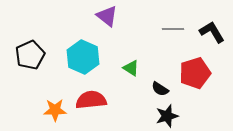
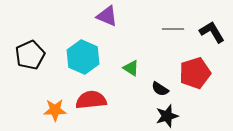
purple triangle: rotated 15 degrees counterclockwise
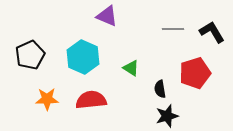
black semicircle: rotated 48 degrees clockwise
orange star: moved 8 px left, 11 px up
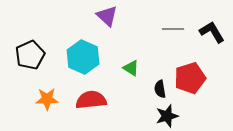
purple triangle: rotated 20 degrees clockwise
red pentagon: moved 5 px left, 5 px down
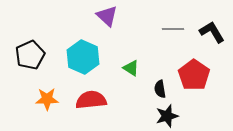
red pentagon: moved 4 px right, 3 px up; rotated 20 degrees counterclockwise
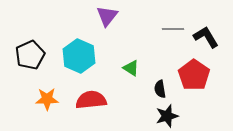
purple triangle: rotated 25 degrees clockwise
black L-shape: moved 6 px left, 5 px down
cyan hexagon: moved 4 px left, 1 px up
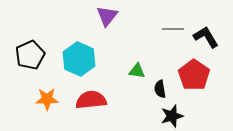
cyan hexagon: moved 3 px down
green triangle: moved 6 px right, 3 px down; rotated 24 degrees counterclockwise
black star: moved 5 px right
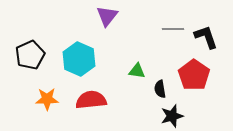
black L-shape: rotated 12 degrees clockwise
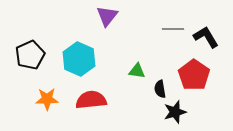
black L-shape: rotated 12 degrees counterclockwise
black star: moved 3 px right, 4 px up
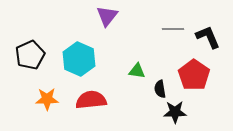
black L-shape: moved 2 px right; rotated 8 degrees clockwise
black star: rotated 15 degrees clockwise
